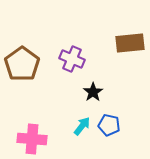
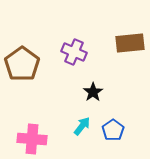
purple cross: moved 2 px right, 7 px up
blue pentagon: moved 4 px right, 5 px down; rotated 25 degrees clockwise
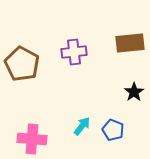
purple cross: rotated 30 degrees counterclockwise
brown pentagon: rotated 8 degrees counterclockwise
black star: moved 41 px right
blue pentagon: rotated 15 degrees counterclockwise
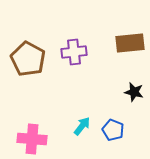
brown pentagon: moved 6 px right, 5 px up
black star: rotated 24 degrees counterclockwise
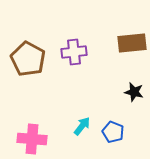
brown rectangle: moved 2 px right
blue pentagon: moved 2 px down
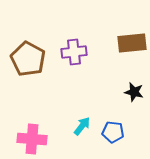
blue pentagon: rotated 15 degrees counterclockwise
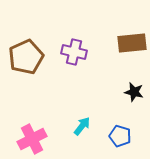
purple cross: rotated 20 degrees clockwise
brown pentagon: moved 2 px left, 2 px up; rotated 20 degrees clockwise
blue pentagon: moved 7 px right, 4 px down; rotated 10 degrees clockwise
pink cross: rotated 32 degrees counterclockwise
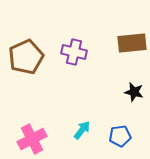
cyan arrow: moved 4 px down
blue pentagon: rotated 25 degrees counterclockwise
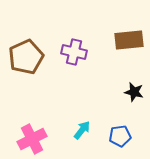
brown rectangle: moved 3 px left, 3 px up
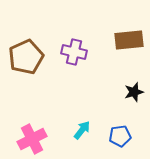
black star: rotated 30 degrees counterclockwise
